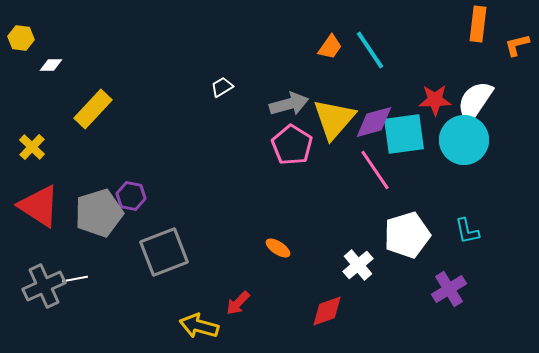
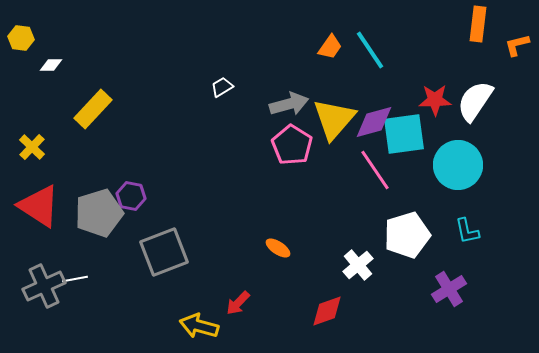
cyan circle: moved 6 px left, 25 px down
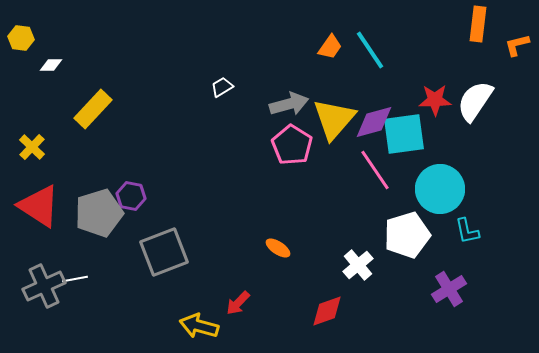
cyan circle: moved 18 px left, 24 px down
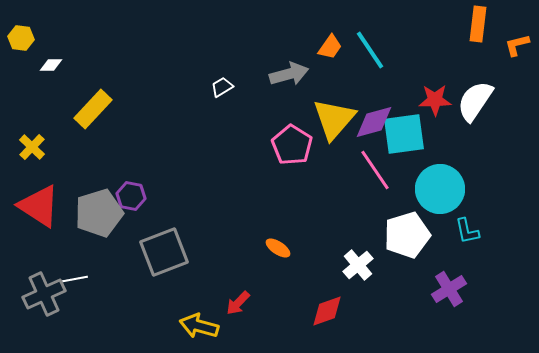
gray arrow: moved 30 px up
gray cross: moved 8 px down
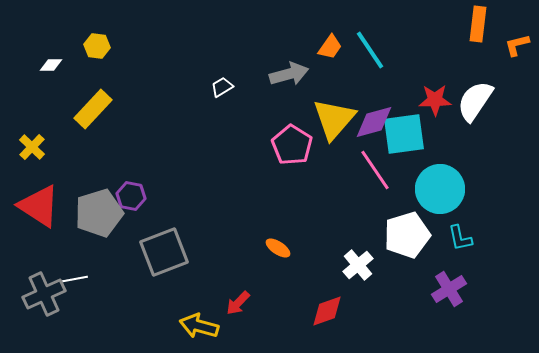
yellow hexagon: moved 76 px right, 8 px down
cyan L-shape: moved 7 px left, 7 px down
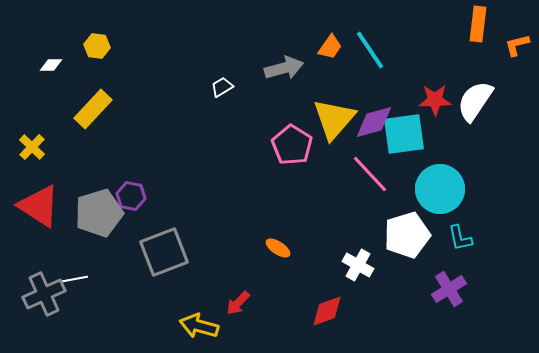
gray arrow: moved 5 px left, 6 px up
pink line: moved 5 px left, 4 px down; rotated 9 degrees counterclockwise
white cross: rotated 20 degrees counterclockwise
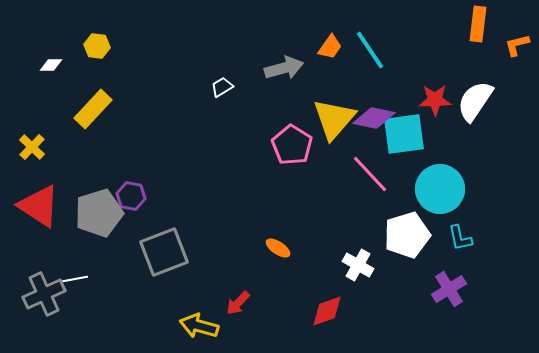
purple diamond: moved 4 px up; rotated 27 degrees clockwise
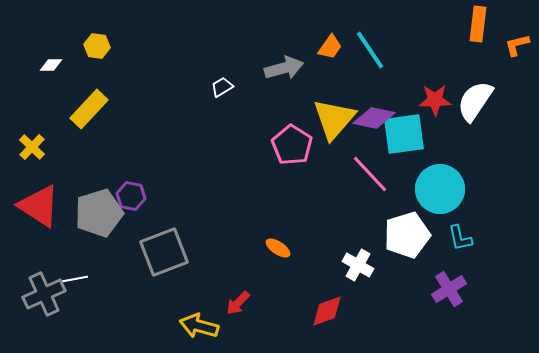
yellow rectangle: moved 4 px left
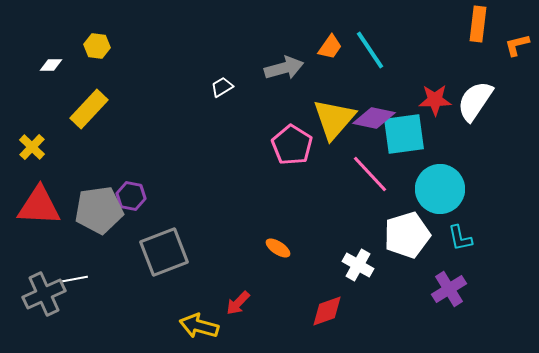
red triangle: rotated 30 degrees counterclockwise
gray pentagon: moved 3 px up; rotated 9 degrees clockwise
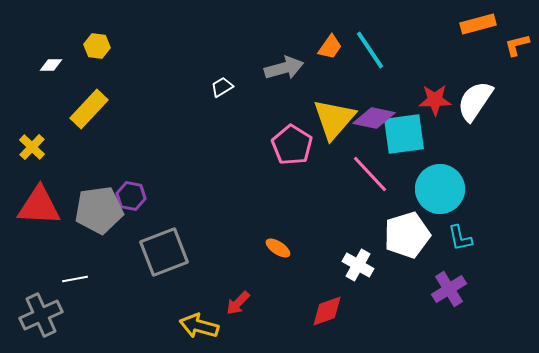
orange rectangle: rotated 68 degrees clockwise
gray cross: moved 3 px left, 21 px down
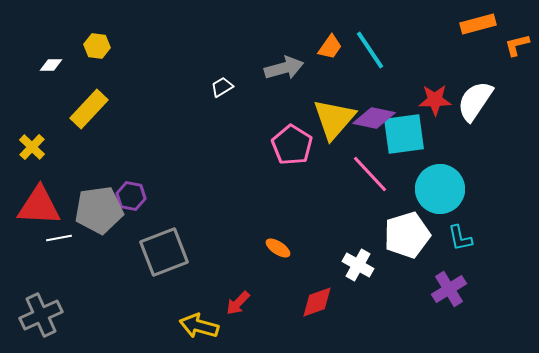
white line: moved 16 px left, 41 px up
red diamond: moved 10 px left, 9 px up
